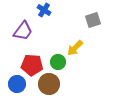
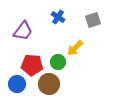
blue cross: moved 14 px right, 7 px down
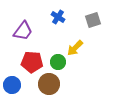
red pentagon: moved 3 px up
blue circle: moved 5 px left, 1 px down
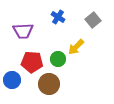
gray square: rotated 21 degrees counterclockwise
purple trapezoid: rotated 50 degrees clockwise
yellow arrow: moved 1 px right, 1 px up
green circle: moved 3 px up
blue circle: moved 5 px up
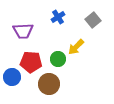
blue cross: rotated 24 degrees clockwise
red pentagon: moved 1 px left
blue circle: moved 3 px up
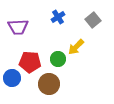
purple trapezoid: moved 5 px left, 4 px up
red pentagon: moved 1 px left
blue circle: moved 1 px down
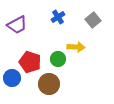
purple trapezoid: moved 1 px left, 2 px up; rotated 25 degrees counterclockwise
yellow arrow: rotated 132 degrees counterclockwise
red pentagon: rotated 15 degrees clockwise
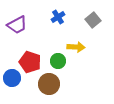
green circle: moved 2 px down
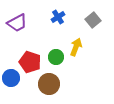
purple trapezoid: moved 2 px up
yellow arrow: rotated 72 degrees counterclockwise
green circle: moved 2 px left, 4 px up
blue circle: moved 1 px left
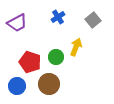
blue circle: moved 6 px right, 8 px down
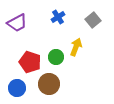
blue circle: moved 2 px down
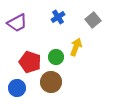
brown circle: moved 2 px right, 2 px up
